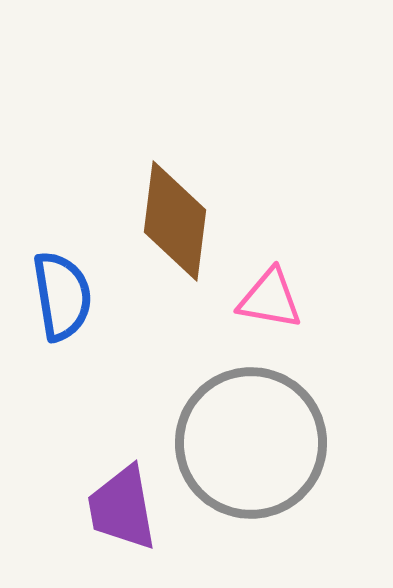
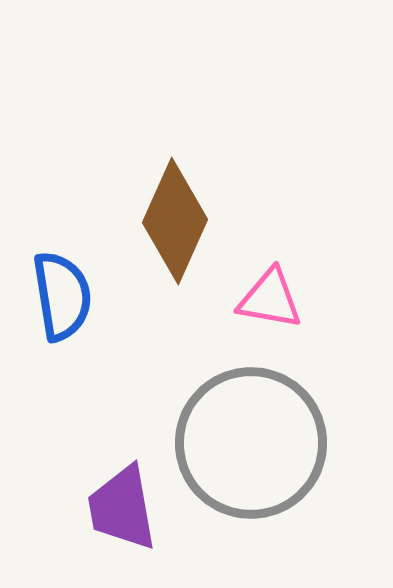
brown diamond: rotated 17 degrees clockwise
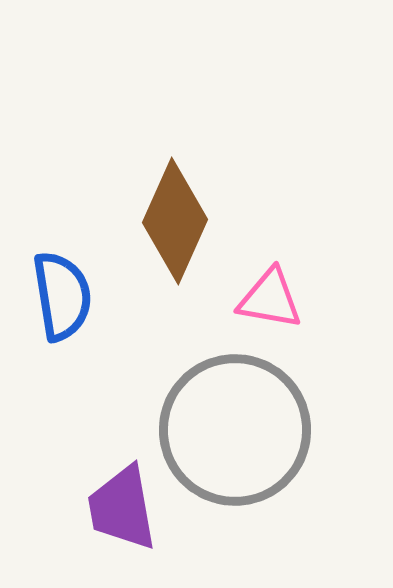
gray circle: moved 16 px left, 13 px up
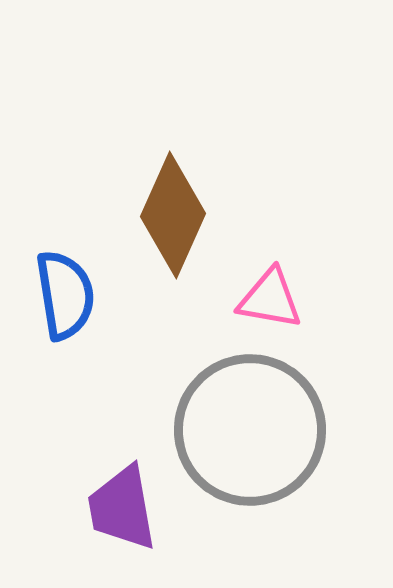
brown diamond: moved 2 px left, 6 px up
blue semicircle: moved 3 px right, 1 px up
gray circle: moved 15 px right
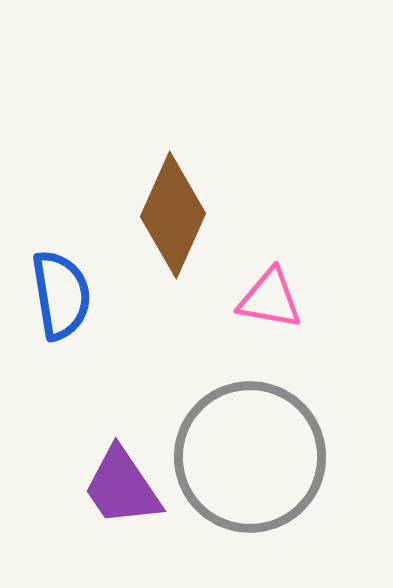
blue semicircle: moved 4 px left
gray circle: moved 27 px down
purple trapezoid: moved 21 px up; rotated 24 degrees counterclockwise
